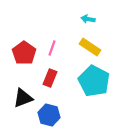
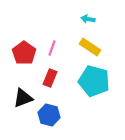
cyan pentagon: rotated 12 degrees counterclockwise
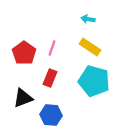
blue hexagon: moved 2 px right; rotated 10 degrees counterclockwise
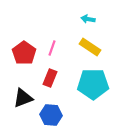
cyan pentagon: moved 1 px left, 3 px down; rotated 16 degrees counterclockwise
